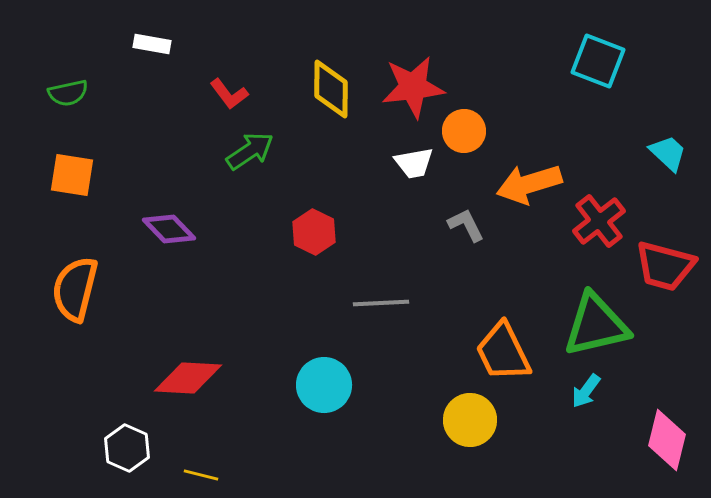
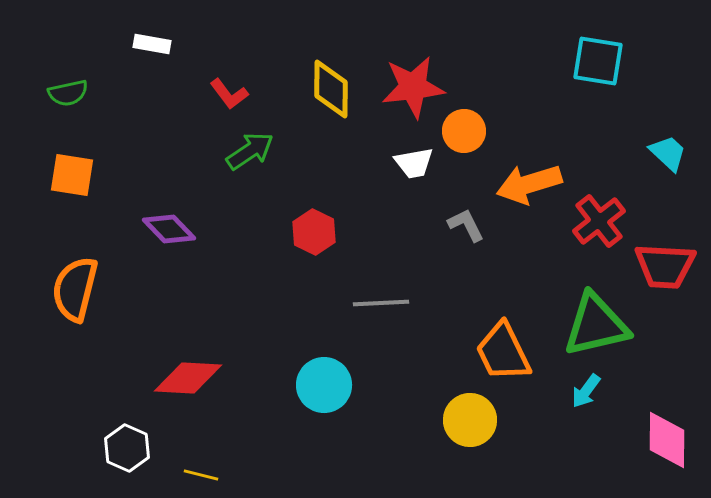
cyan square: rotated 12 degrees counterclockwise
red trapezoid: rotated 12 degrees counterclockwise
pink diamond: rotated 14 degrees counterclockwise
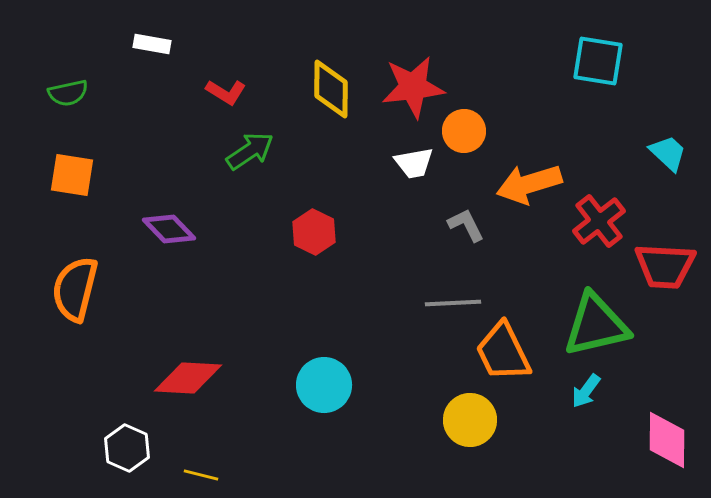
red L-shape: moved 3 px left, 2 px up; rotated 21 degrees counterclockwise
gray line: moved 72 px right
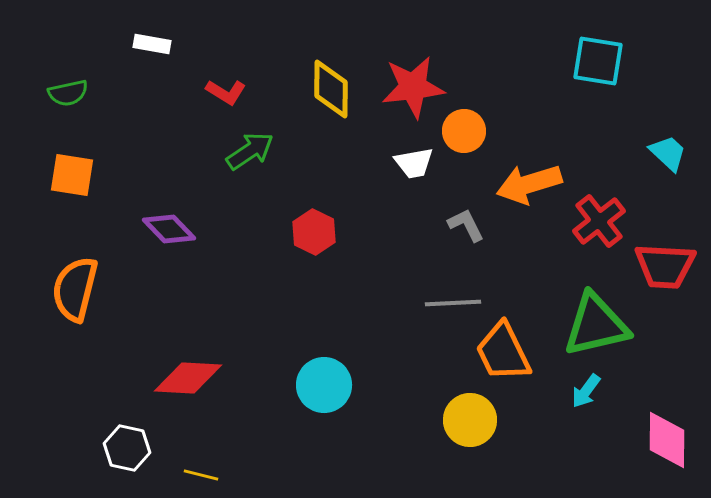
white hexagon: rotated 12 degrees counterclockwise
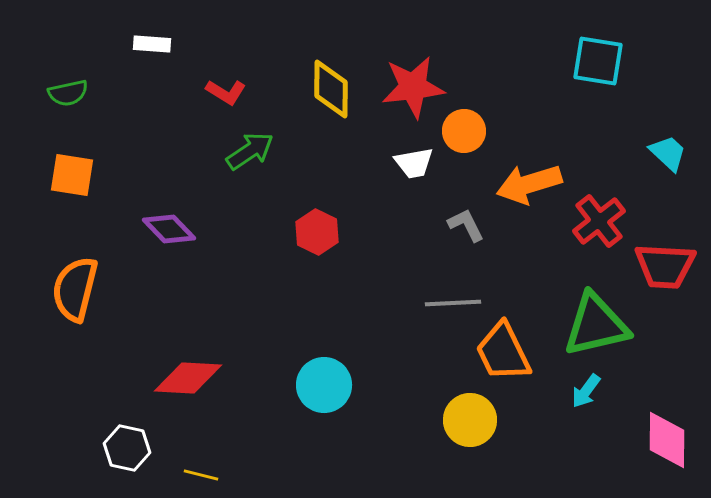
white rectangle: rotated 6 degrees counterclockwise
red hexagon: moved 3 px right
